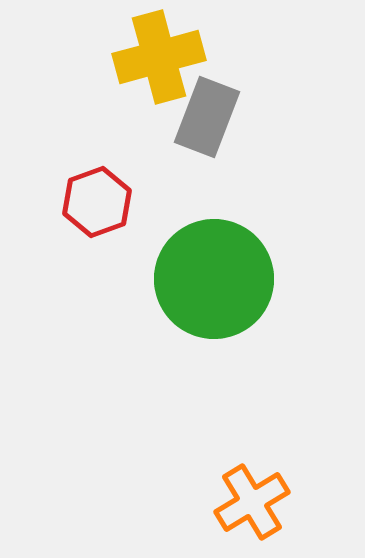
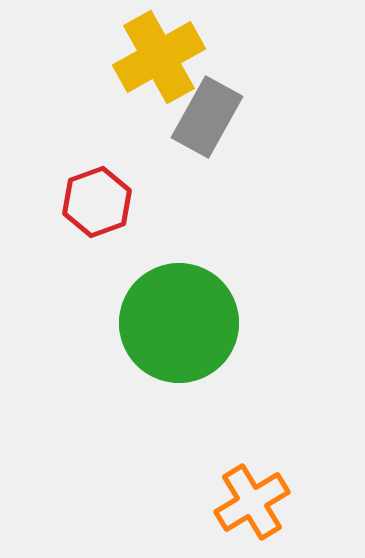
yellow cross: rotated 14 degrees counterclockwise
gray rectangle: rotated 8 degrees clockwise
green circle: moved 35 px left, 44 px down
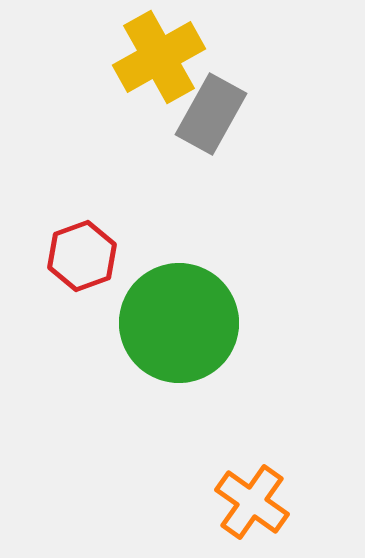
gray rectangle: moved 4 px right, 3 px up
red hexagon: moved 15 px left, 54 px down
orange cross: rotated 24 degrees counterclockwise
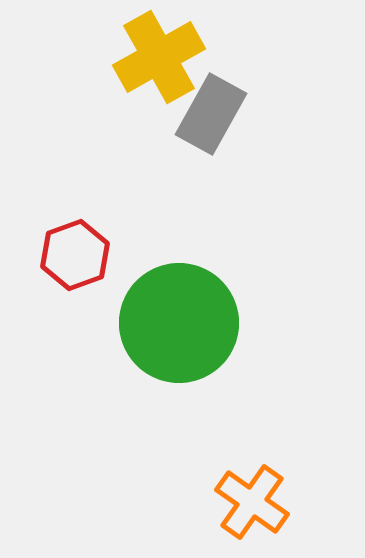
red hexagon: moved 7 px left, 1 px up
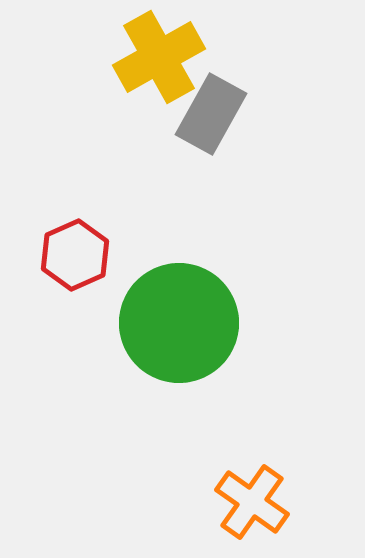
red hexagon: rotated 4 degrees counterclockwise
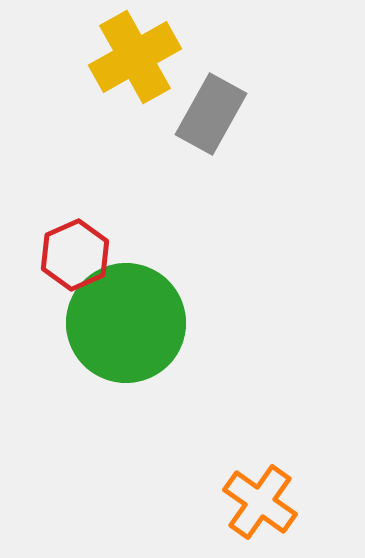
yellow cross: moved 24 px left
green circle: moved 53 px left
orange cross: moved 8 px right
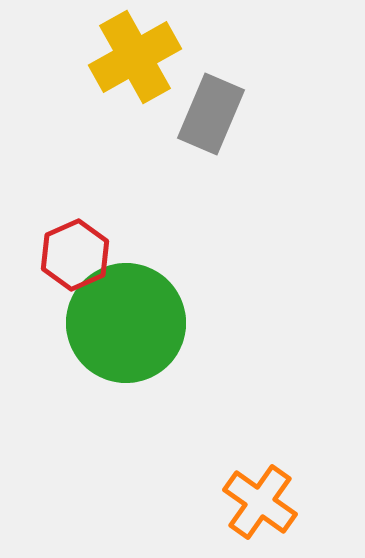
gray rectangle: rotated 6 degrees counterclockwise
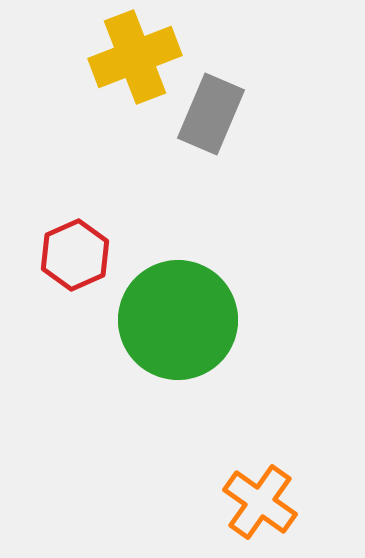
yellow cross: rotated 8 degrees clockwise
green circle: moved 52 px right, 3 px up
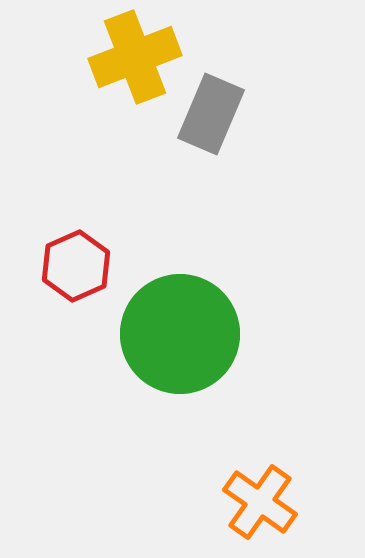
red hexagon: moved 1 px right, 11 px down
green circle: moved 2 px right, 14 px down
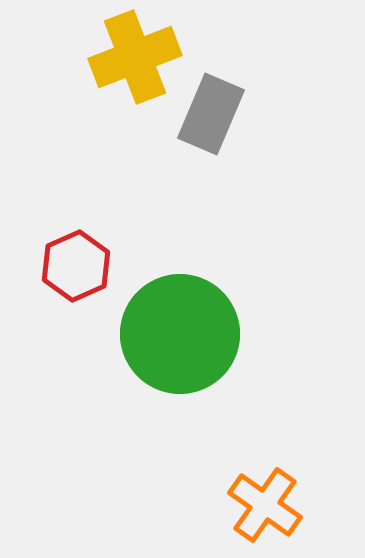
orange cross: moved 5 px right, 3 px down
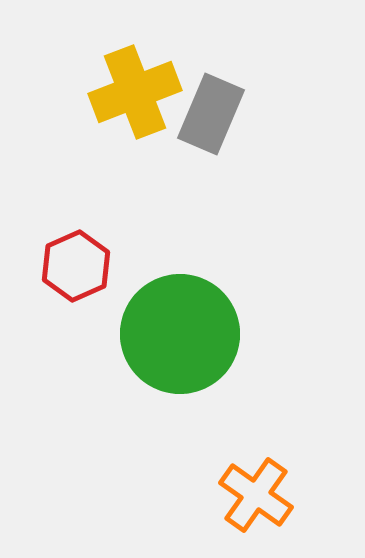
yellow cross: moved 35 px down
orange cross: moved 9 px left, 10 px up
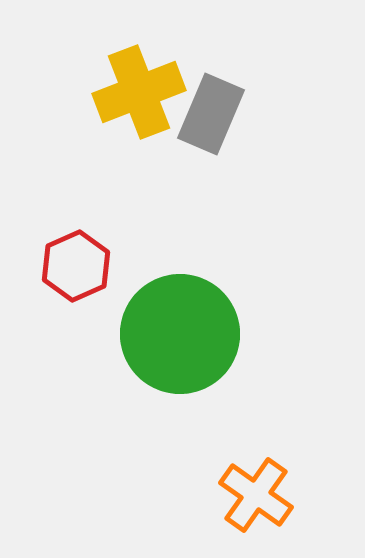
yellow cross: moved 4 px right
